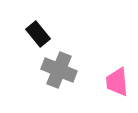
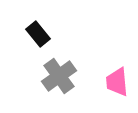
gray cross: moved 6 px down; rotated 32 degrees clockwise
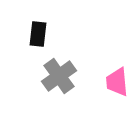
black rectangle: rotated 45 degrees clockwise
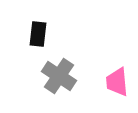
gray cross: rotated 20 degrees counterclockwise
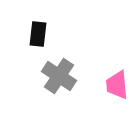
pink trapezoid: moved 3 px down
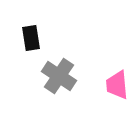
black rectangle: moved 7 px left, 4 px down; rotated 15 degrees counterclockwise
